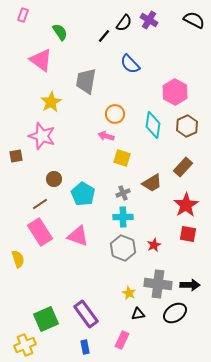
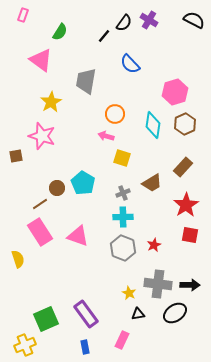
green semicircle at (60, 32): rotated 66 degrees clockwise
pink hexagon at (175, 92): rotated 15 degrees clockwise
brown hexagon at (187, 126): moved 2 px left, 2 px up
brown circle at (54, 179): moved 3 px right, 9 px down
cyan pentagon at (83, 194): moved 11 px up
red square at (188, 234): moved 2 px right, 1 px down
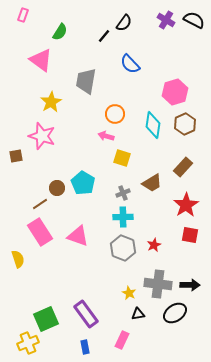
purple cross at (149, 20): moved 17 px right
yellow cross at (25, 345): moved 3 px right, 2 px up
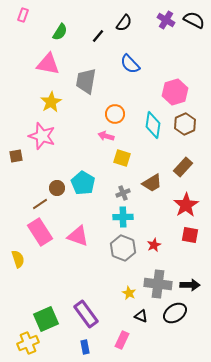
black line at (104, 36): moved 6 px left
pink triangle at (41, 60): moved 7 px right, 4 px down; rotated 25 degrees counterclockwise
black triangle at (138, 314): moved 3 px right, 2 px down; rotated 32 degrees clockwise
